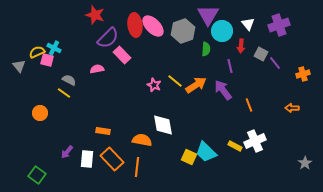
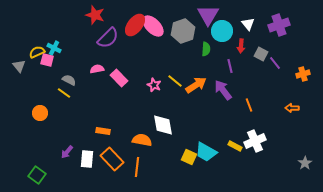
red ellipse at (135, 25): rotated 45 degrees clockwise
pink rectangle at (122, 55): moved 3 px left, 23 px down
cyan trapezoid at (206, 152): rotated 15 degrees counterclockwise
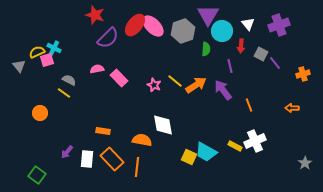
pink square at (47, 60): rotated 32 degrees counterclockwise
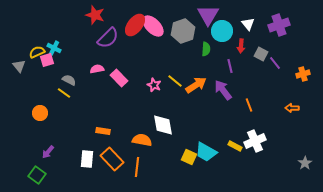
purple arrow at (67, 152): moved 19 px left
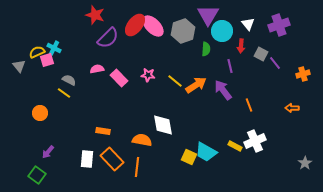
pink star at (154, 85): moved 6 px left, 10 px up; rotated 16 degrees counterclockwise
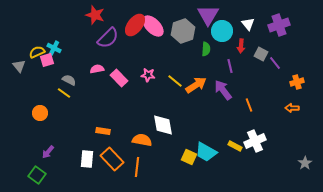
orange cross at (303, 74): moved 6 px left, 8 px down
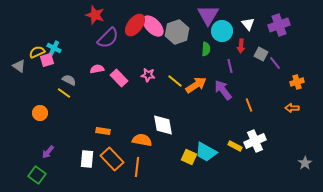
gray hexagon at (183, 31): moved 6 px left, 1 px down
gray triangle at (19, 66): rotated 16 degrees counterclockwise
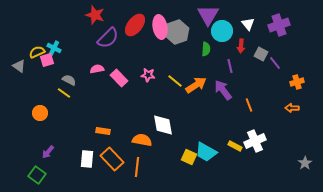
pink ellipse at (153, 26): moved 7 px right, 1 px down; rotated 35 degrees clockwise
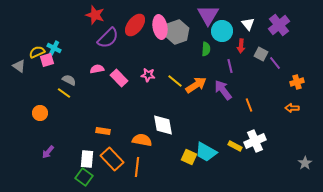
purple cross at (279, 25): rotated 20 degrees counterclockwise
green square at (37, 175): moved 47 px right, 2 px down
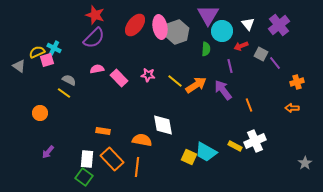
purple semicircle at (108, 38): moved 14 px left
red arrow at (241, 46): rotated 64 degrees clockwise
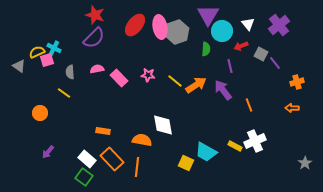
gray semicircle at (69, 80): moved 1 px right, 8 px up; rotated 120 degrees counterclockwise
yellow square at (189, 157): moved 3 px left, 6 px down
white rectangle at (87, 159): rotated 54 degrees counterclockwise
